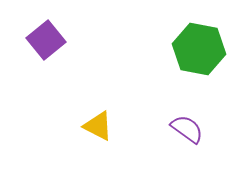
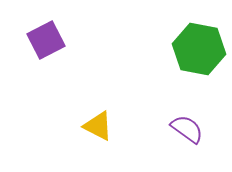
purple square: rotated 12 degrees clockwise
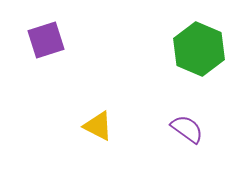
purple square: rotated 9 degrees clockwise
green hexagon: rotated 12 degrees clockwise
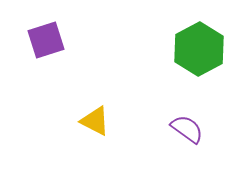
green hexagon: rotated 9 degrees clockwise
yellow triangle: moved 3 px left, 5 px up
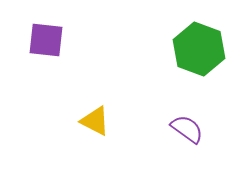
purple square: rotated 24 degrees clockwise
green hexagon: rotated 12 degrees counterclockwise
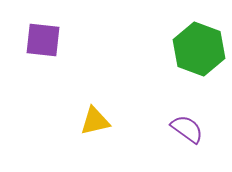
purple square: moved 3 px left
yellow triangle: rotated 40 degrees counterclockwise
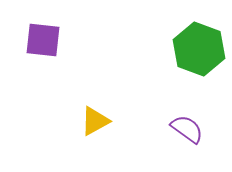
yellow triangle: rotated 16 degrees counterclockwise
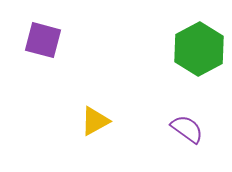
purple square: rotated 9 degrees clockwise
green hexagon: rotated 12 degrees clockwise
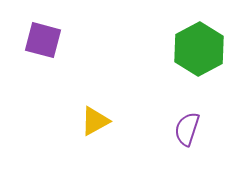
purple semicircle: rotated 108 degrees counterclockwise
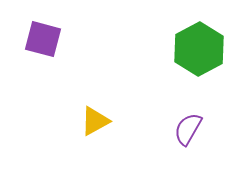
purple square: moved 1 px up
purple semicircle: moved 1 px right; rotated 12 degrees clockwise
